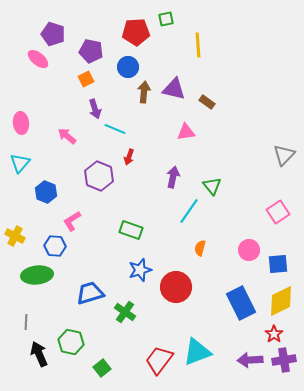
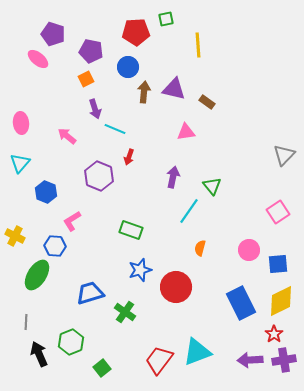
green ellipse at (37, 275): rotated 52 degrees counterclockwise
green hexagon at (71, 342): rotated 25 degrees clockwise
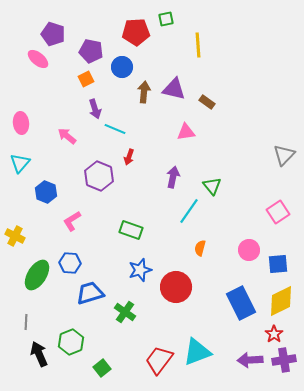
blue circle at (128, 67): moved 6 px left
blue hexagon at (55, 246): moved 15 px right, 17 px down
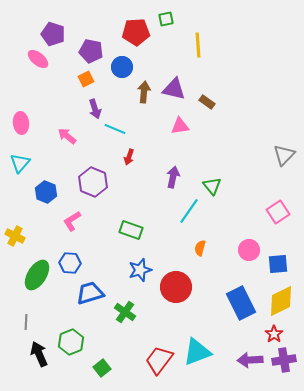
pink triangle at (186, 132): moved 6 px left, 6 px up
purple hexagon at (99, 176): moved 6 px left, 6 px down
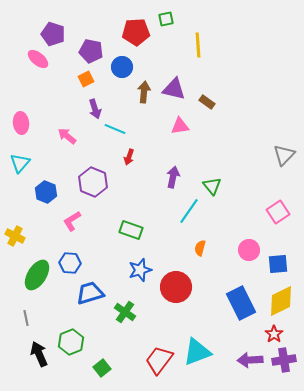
gray line at (26, 322): moved 4 px up; rotated 14 degrees counterclockwise
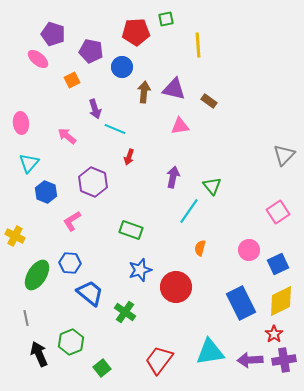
orange square at (86, 79): moved 14 px left, 1 px down
brown rectangle at (207, 102): moved 2 px right, 1 px up
cyan triangle at (20, 163): moved 9 px right
blue square at (278, 264): rotated 20 degrees counterclockwise
blue trapezoid at (90, 293): rotated 56 degrees clockwise
cyan triangle at (197, 352): moved 13 px right; rotated 12 degrees clockwise
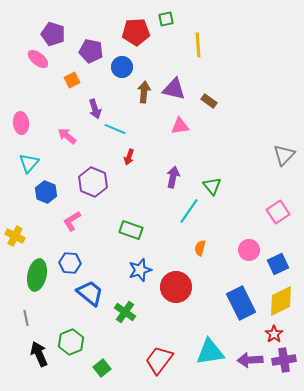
green ellipse at (37, 275): rotated 20 degrees counterclockwise
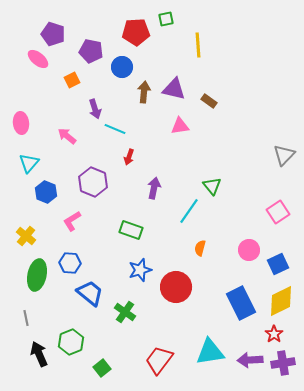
purple arrow at (173, 177): moved 19 px left, 11 px down
yellow cross at (15, 236): moved 11 px right; rotated 12 degrees clockwise
purple cross at (284, 360): moved 1 px left, 3 px down
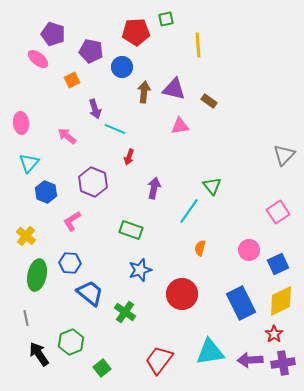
red circle at (176, 287): moved 6 px right, 7 px down
black arrow at (39, 354): rotated 10 degrees counterclockwise
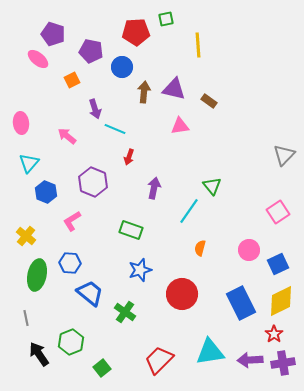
red trapezoid at (159, 360): rotated 8 degrees clockwise
